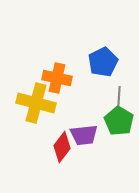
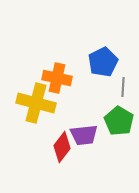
gray line: moved 4 px right, 9 px up
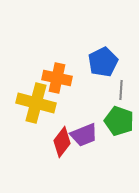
gray line: moved 2 px left, 3 px down
green pentagon: rotated 12 degrees counterclockwise
purple trapezoid: rotated 16 degrees counterclockwise
red diamond: moved 5 px up
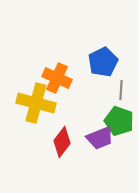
orange cross: rotated 12 degrees clockwise
purple trapezoid: moved 16 px right, 3 px down
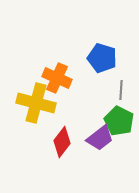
blue pentagon: moved 1 px left, 4 px up; rotated 28 degrees counterclockwise
green pentagon: rotated 8 degrees clockwise
purple trapezoid: rotated 16 degrees counterclockwise
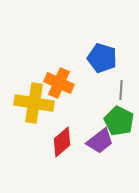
orange cross: moved 2 px right, 5 px down
yellow cross: moved 2 px left; rotated 6 degrees counterclockwise
purple trapezoid: moved 3 px down
red diamond: rotated 12 degrees clockwise
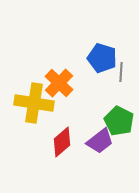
orange cross: rotated 20 degrees clockwise
gray line: moved 18 px up
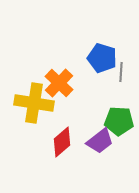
green pentagon: rotated 24 degrees counterclockwise
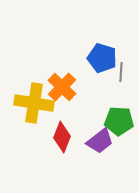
orange cross: moved 3 px right, 4 px down
red diamond: moved 5 px up; rotated 28 degrees counterclockwise
